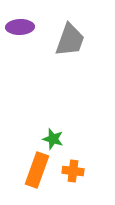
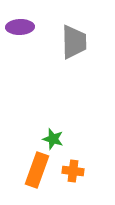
gray trapezoid: moved 4 px right, 2 px down; rotated 21 degrees counterclockwise
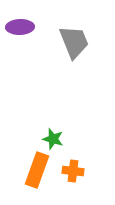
gray trapezoid: rotated 21 degrees counterclockwise
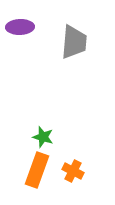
gray trapezoid: rotated 27 degrees clockwise
green star: moved 10 px left, 2 px up
orange cross: rotated 20 degrees clockwise
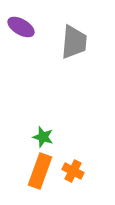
purple ellipse: moved 1 px right; rotated 32 degrees clockwise
orange rectangle: moved 3 px right, 1 px down
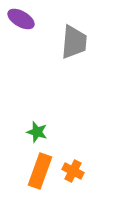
purple ellipse: moved 8 px up
green star: moved 6 px left, 5 px up
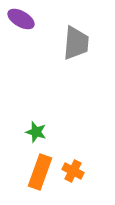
gray trapezoid: moved 2 px right, 1 px down
green star: moved 1 px left
orange rectangle: moved 1 px down
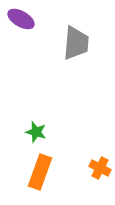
orange cross: moved 27 px right, 3 px up
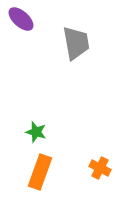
purple ellipse: rotated 12 degrees clockwise
gray trapezoid: rotated 15 degrees counterclockwise
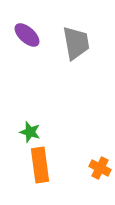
purple ellipse: moved 6 px right, 16 px down
green star: moved 6 px left
orange rectangle: moved 7 px up; rotated 28 degrees counterclockwise
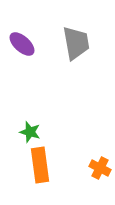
purple ellipse: moved 5 px left, 9 px down
